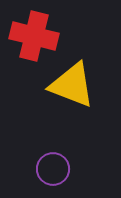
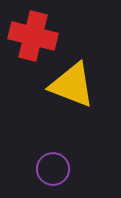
red cross: moved 1 px left
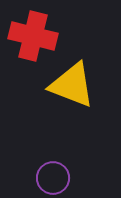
purple circle: moved 9 px down
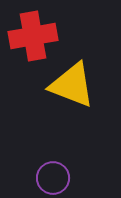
red cross: rotated 24 degrees counterclockwise
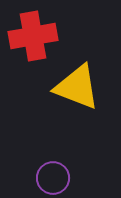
yellow triangle: moved 5 px right, 2 px down
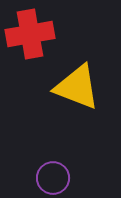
red cross: moved 3 px left, 2 px up
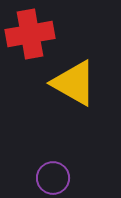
yellow triangle: moved 3 px left, 4 px up; rotated 9 degrees clockwise
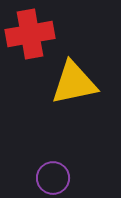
yellow triangle: rotated 42 degrees counterclockwise
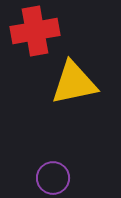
red cross: moved 5 px right, 3 px up
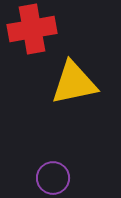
red cross: moved 3 px left, 2 px up
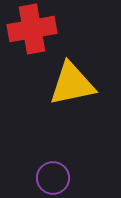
yellow triangle: moved 2 px left, 1 px down
